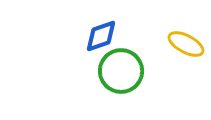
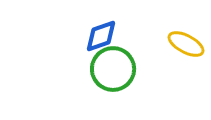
green circle: moved 8 px left, 2 px up
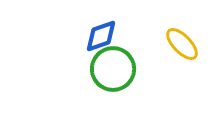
yellow ellipse: moved 4 px left; rotated 18 degrees clockwise
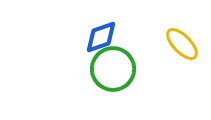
blue diamond: moved 1 px down
